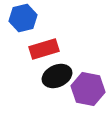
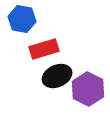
blue hexagon: moved 1 px left, 1 px down; rotated 24 degrees clockwise
purple hexagon: rotated 16 degrees clockwise
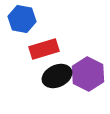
purple hexagon: moved 15 px up
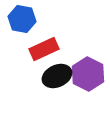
red rectangle: rotated 8 degrees counterclockwise
